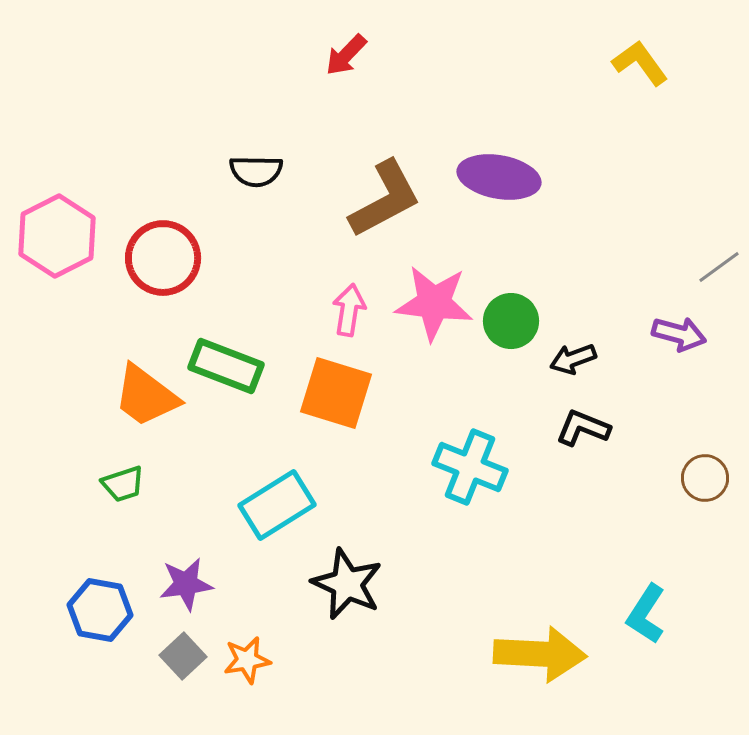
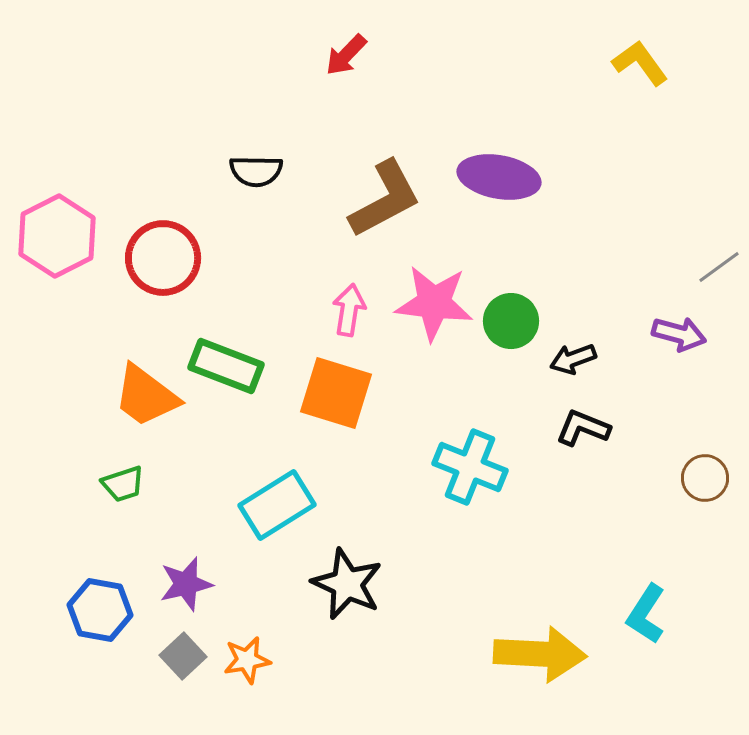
purple star: rotated 6 degrees counterclockwise
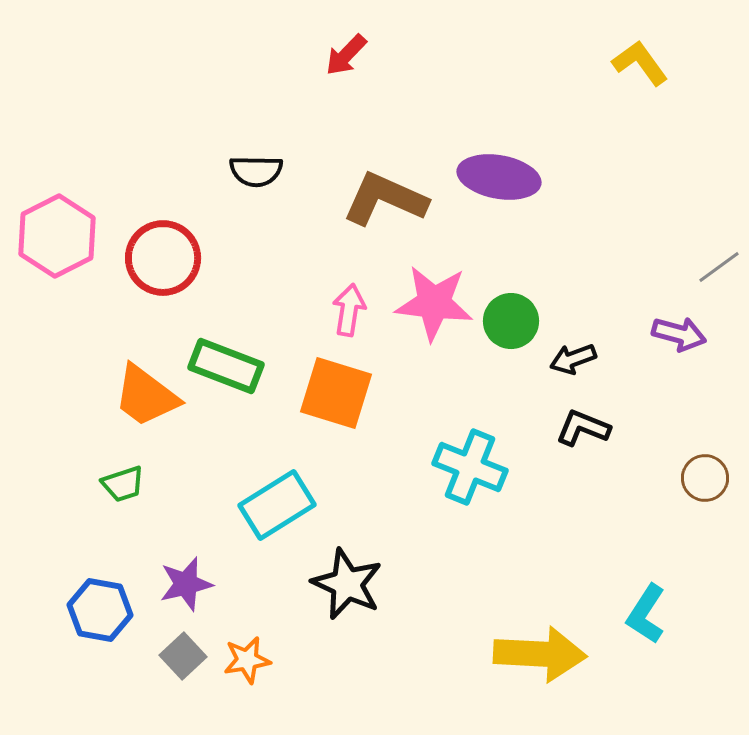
brown L-shape: rotated 128 degrees counterclockwise
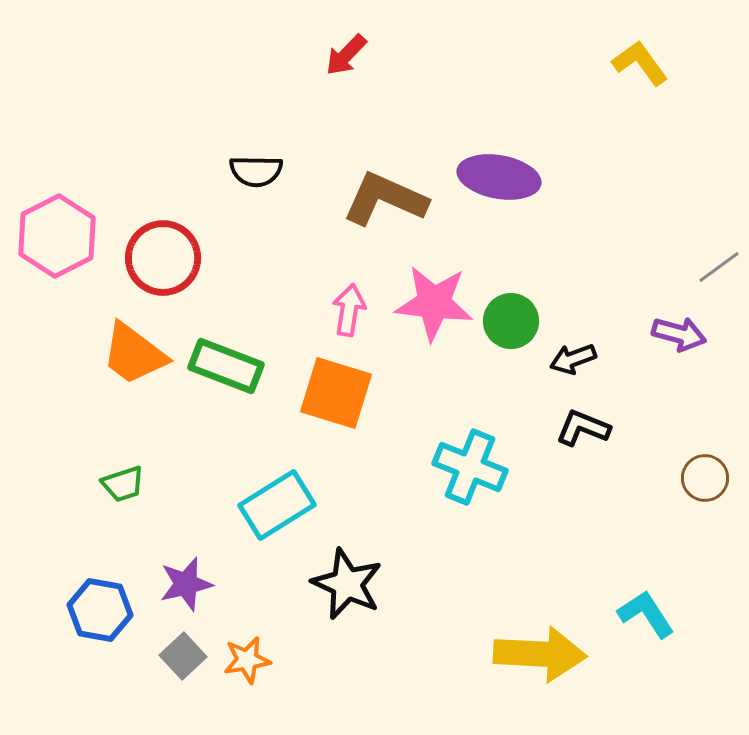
orange trapezoid: moved 12 px left, 42 px up
cyan L-shape: rotated 114 degrees clockwise
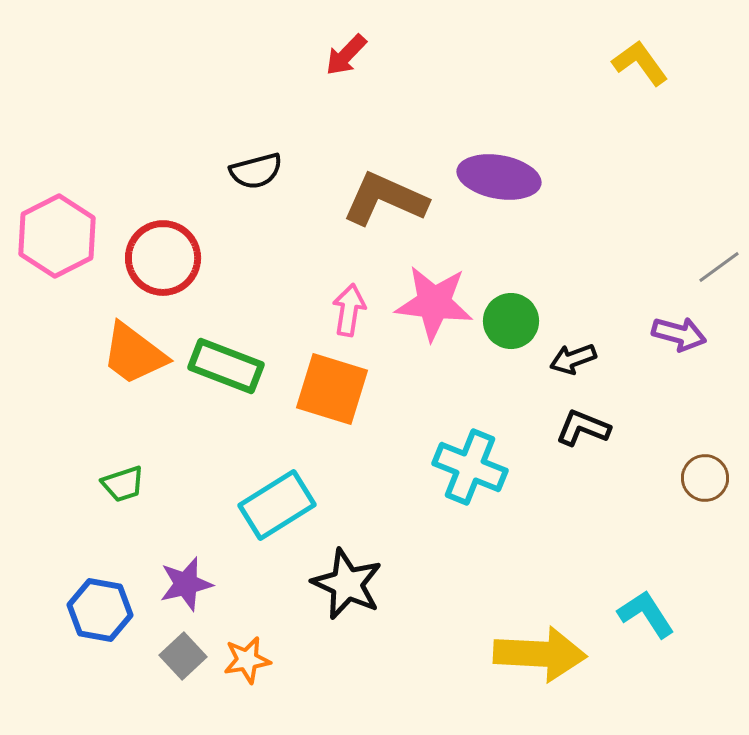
black semicircle: rotated 16 degrees counterclockwise
orange square: moved 4 px left, 4 px up
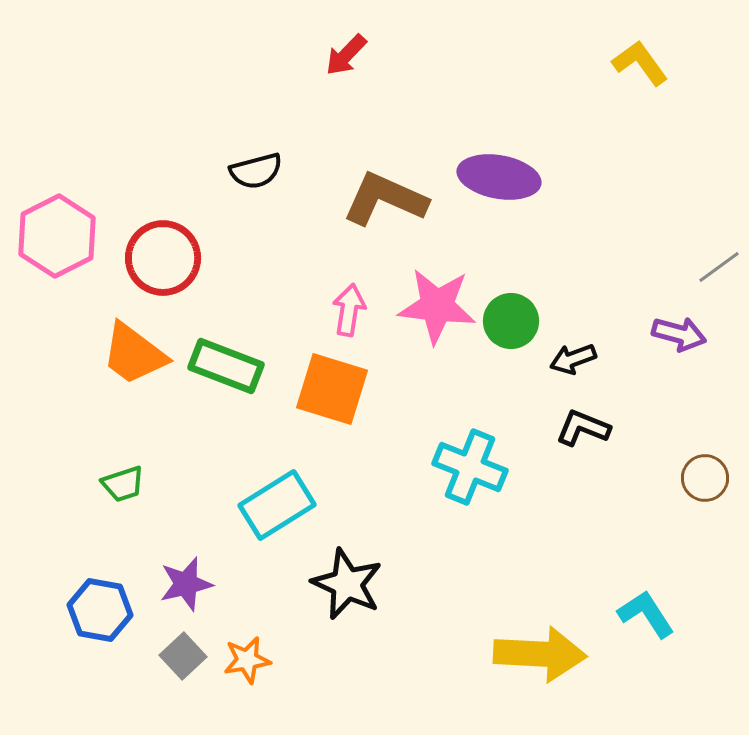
pink star: moved 3 px right, 3 px down
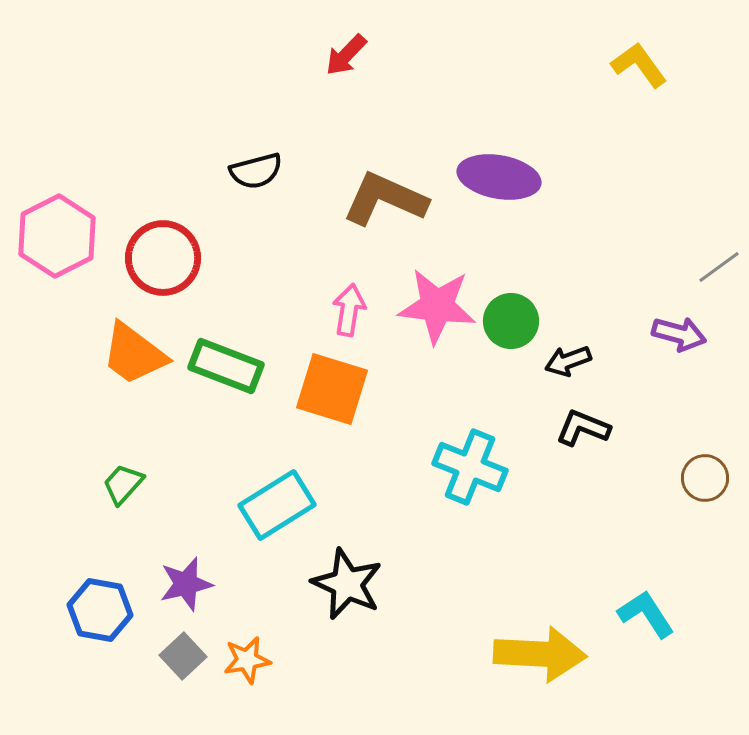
yellow L-shape: moved 1 px left, 2 px down
black arrow: moved 5 px left, 2 px down
green trapezoid: rotated 150 degrees clockwise
